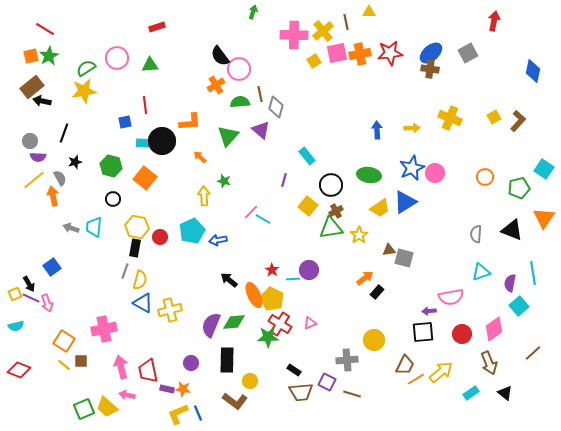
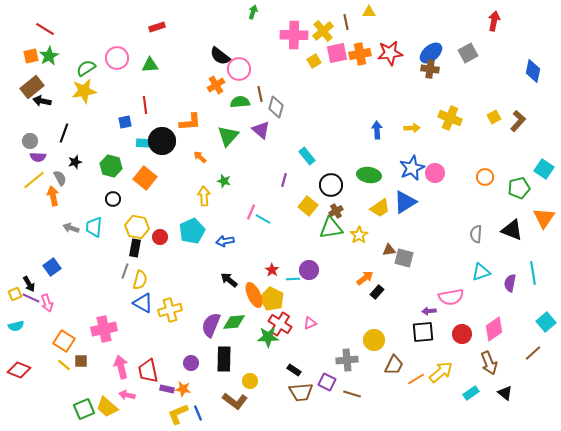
black semicircle at (220, 56): rotated 15 degrees counterclockwise
pink line at (251, 212): rotated 21 degrees counterclockwise
blue arrow at (218, 240): moved 7 px right, 1 px down
cyan square at (519, 306): moved 27 px right, 16 px down
black rectangle at (227, 360): moved 3 px left, 1 px up
brown trapezoid at (405, 365): moved 11 px left
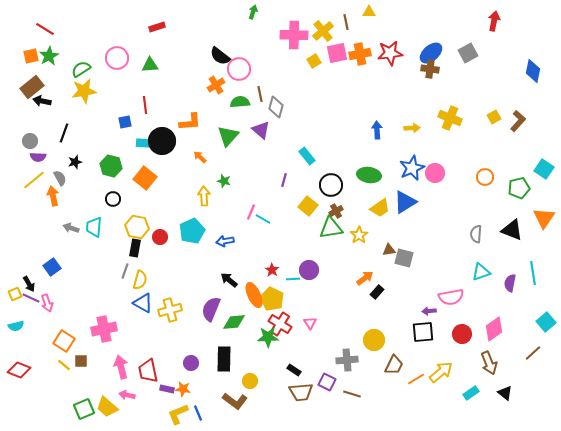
green semicircle at (86, 68): moved 5 px left, 1 px down
pink triangle at (310, 323): rotated 40 degrees counterclockwise
purple semicircle at (211, 325): moved 16 px up
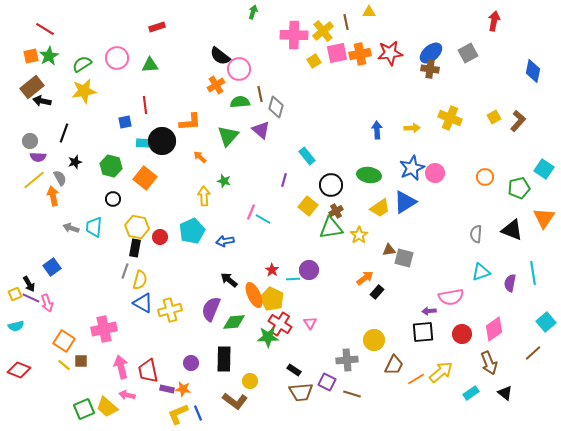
green semicircle at (81, 69): moved 1 px right, 5 px up
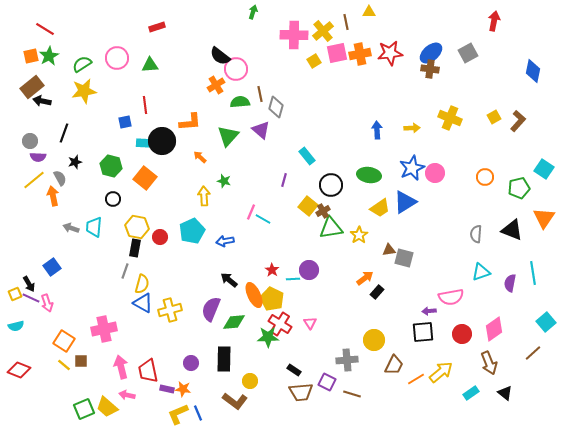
pink circle at (239, 69): moved 3 px left
brown cross at (336, 211): moved 13 px left
yellow semicircle at (140, 280): moved 2 px right, 4 px down
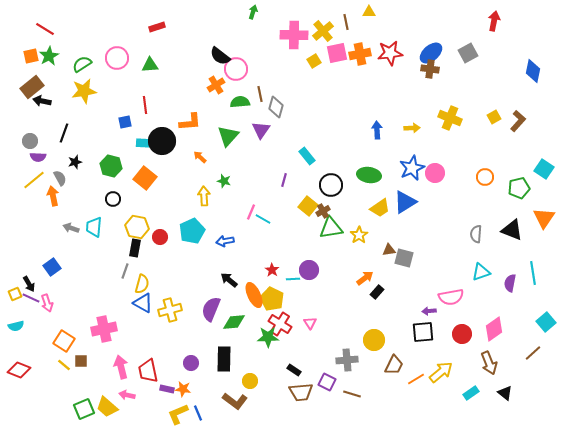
purple triangle at (261, 130): rotated 24 degrees clockwise
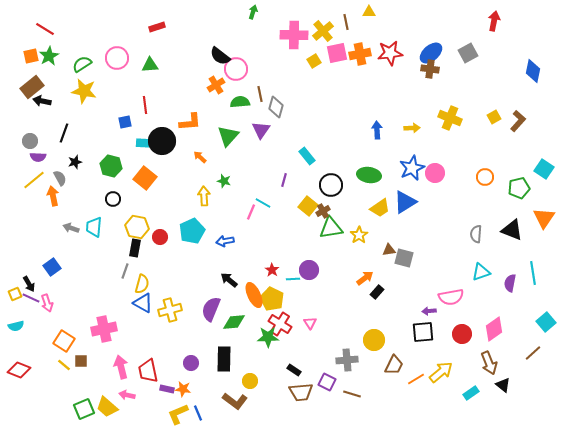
yellow star at (84, 91): rotated 20 degrees clockwise
cyan line at (263, 219): moved 16 px up
black triangle at (505, 393): moved 2 px left, 8 px up
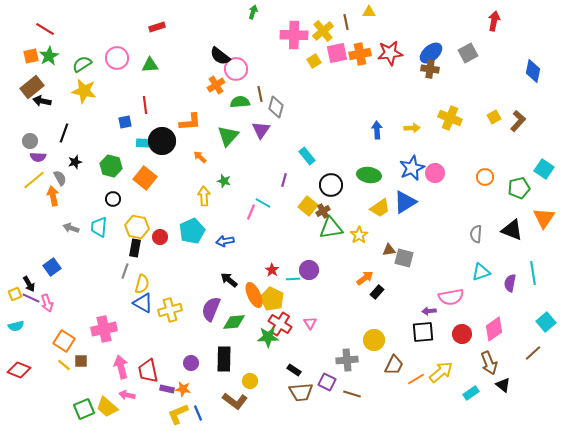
cyan trapezoid at (94, 227): moved 5 px right
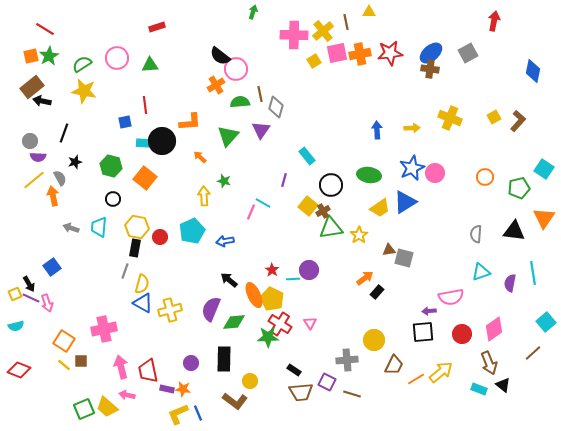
black triangle at (512, 230): moved 2 px right, 1 px down; rotated 15 degrees counterclockwise
cyan rectangle at (471, 393): moved 8 px right, 4 px up; rotated 56 degrees clockwise
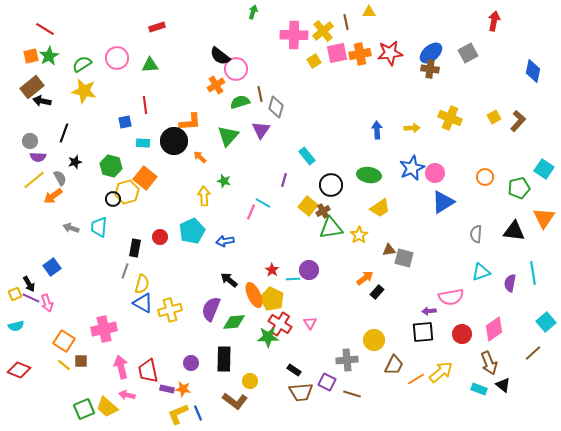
green semicircle at (240, 102): rotated 12 degrees counterclockwise
black circle at (162, 141): moved 12 px right
orange arrow at (53, 196): rotated 114 degrees counterclockwise
blue triangle at (405, 202): moved 38 px right
yellow hexagon at (137, 227): moved 10 px left, 35 px up; rotated 25 degrees counterclockwise
